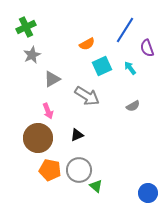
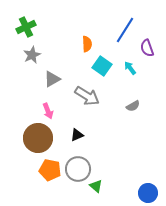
orange semicircle: rotated 63 degrees counterclockwise
cyan square: rotated 30 degrees counterclockwise
gray circle: moved 1 px left, 1 px up
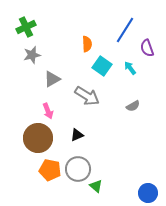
gray star: rotated 12 degrees clockwise
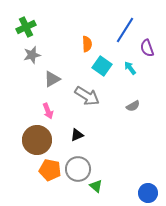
brown circle: moved 1 px left, 2 px down
